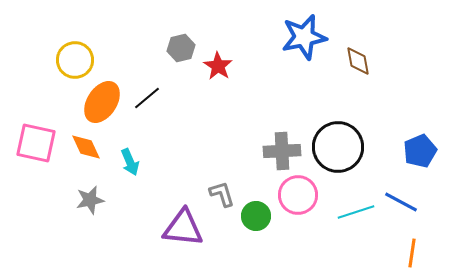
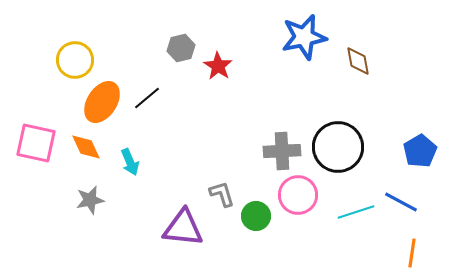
blue pentagon: rotated 8 degrees counterclockwise
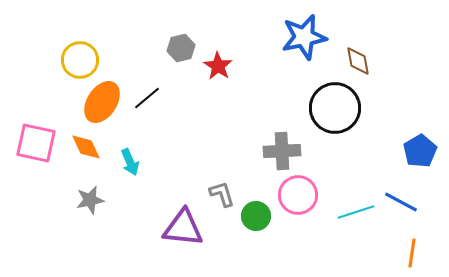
yellow circle: moved 5 px right
black circle: moved 3 px left, 39 px up
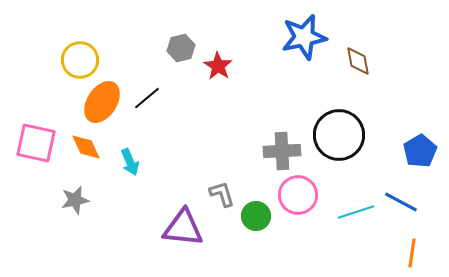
black circle: moved 4 px right, 27 px down
gray star: moved 15 px left
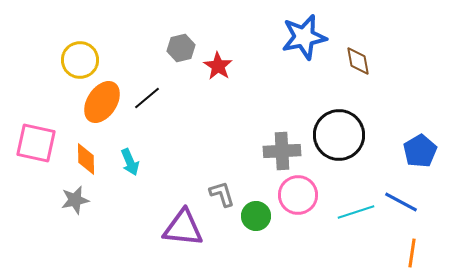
orange diamond: moved 12 px down; rotated 24 degrees clockwise
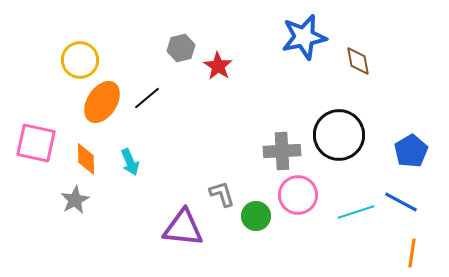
blue pentagon: moved 9 px left
gray star: rotated 16 degrees counterclockwise
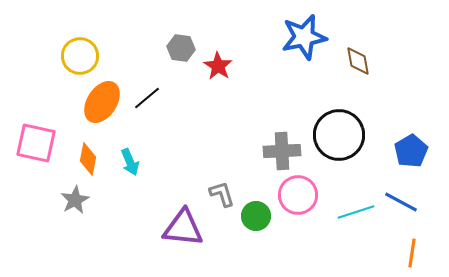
gray hexagon: rotated 20 degrees clockwise
yellow circle: moved 4 px up
orange diamond: moved 2 px right; rotated 12 degrees clockwise
